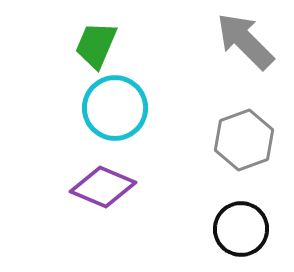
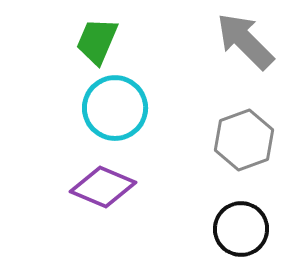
green trapezoid: moved 1 px right, 4 px up
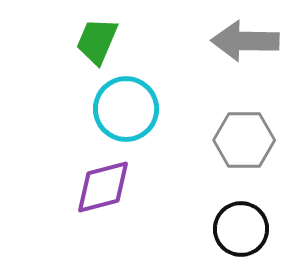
gray arrow: rotated 44 degrees counterclockwise
cyan circle: moved 11 px right, 1 px down
gray hexagon: rotated 20 degrees clockwise
purple diamond: rotated 38 degrees counterclockwise
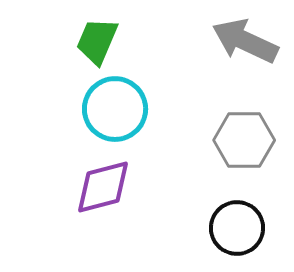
gray arrow: rotated 24 degrees clockwise
cyan circle: moved 11 px left
black circle: moved 4 px left, 1 px up
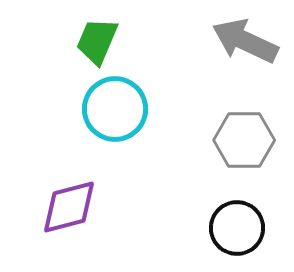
purple diamond: moved 34 px left, 20 px down
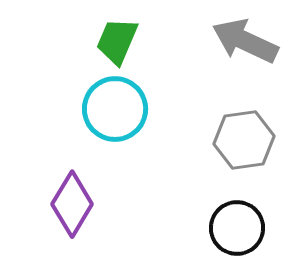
green trapezoid: moved 20 px right
gray hexagon: rotated 8 degrees counterclockwise
purple diamond: moved 3 px right, 3 px up; rotated 44 degrees counterclockwise
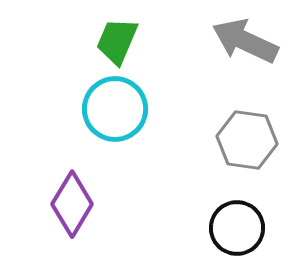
gray hexagon: moved 3 px right; rotated 16 degrees clockwise
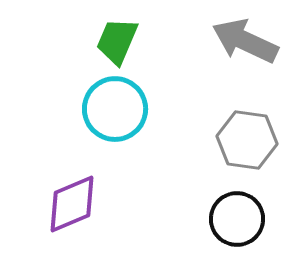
purple diamond: rotated 36 degrees clockwise
black circle: moved 9 px up
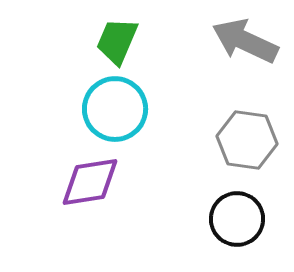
purple diamond: moved 18 px right, 22 px up; rotated 14 degrees clockwise
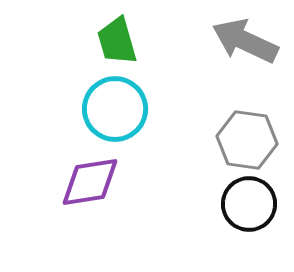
green trapezoid: rotated 39 degrees counterclockwise
black circle: moved 12 px right, 15 px up
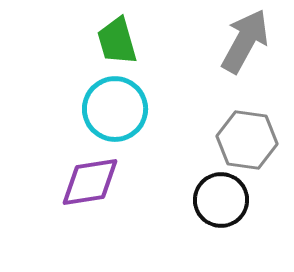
gray arrow: rotated 94 degrees clockwise
black circle: moved 28 px left, 4 px up
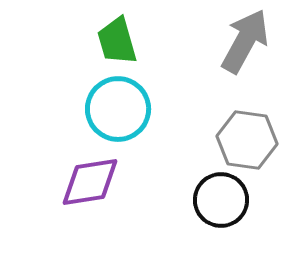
cyan circle: moved 3 px right
